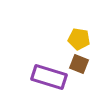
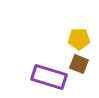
yellow pentagon: rotated 10 degrees counterclockwise
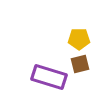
brown square: moved 1 px right; rotated 36 degrees counterclockwise
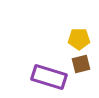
brown square: moved 1 px right
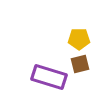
brown square: moved 1 px left
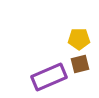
purple rectangle: rotated 40 degrees counterclockwise
